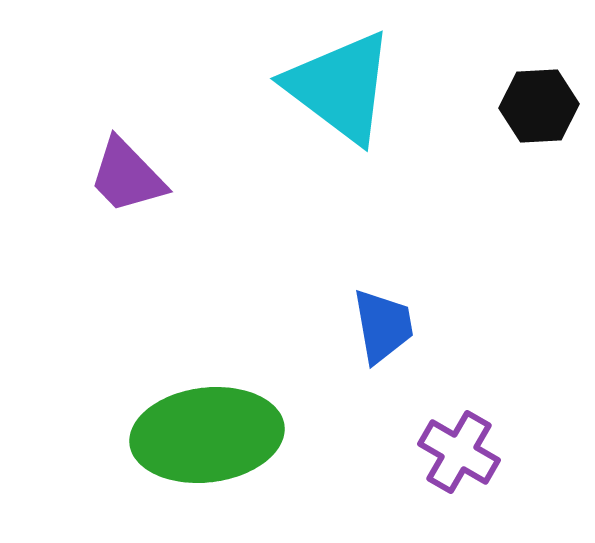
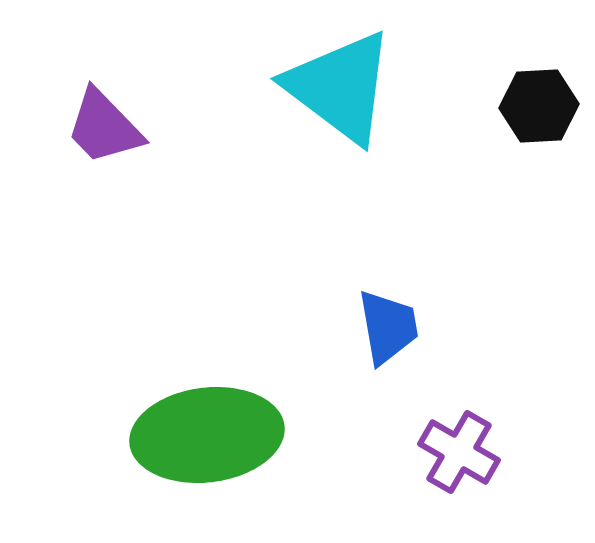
purple trapezoid: moved 23 px left, 49 px up
blue trapezoid: moved 5 px right, 1 px down
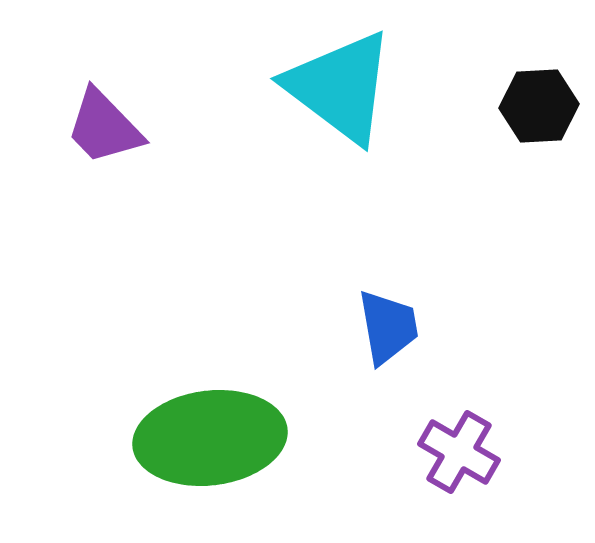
green ellipse: moved 3 px right, 3 px down
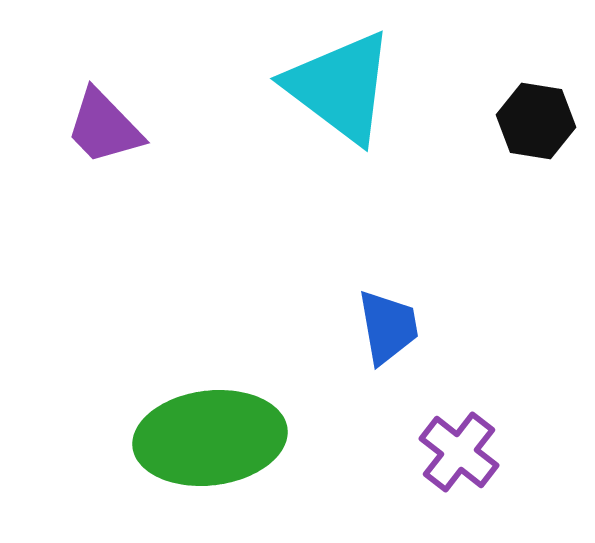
black hexagon: moved 3 px left, 15 px down; rotated 12 degrees clockwise
purple cross: rotated 8 degrees clockwise
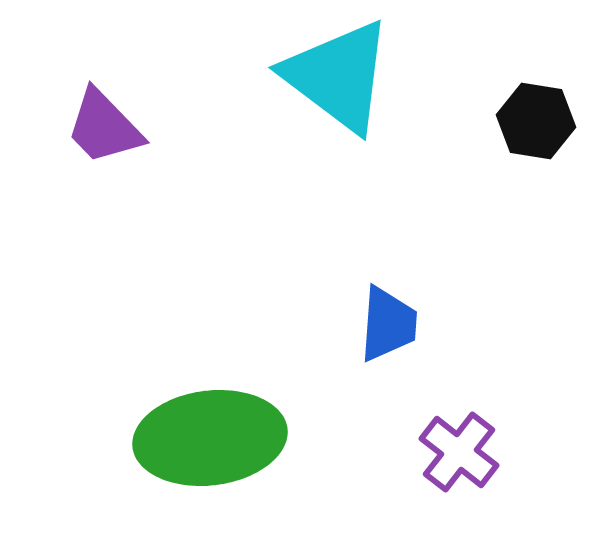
cyan triangle: moved 2 px left, 11 px up
blue trapezoid: moved 3 px up; rotated 14 degrees clockwise
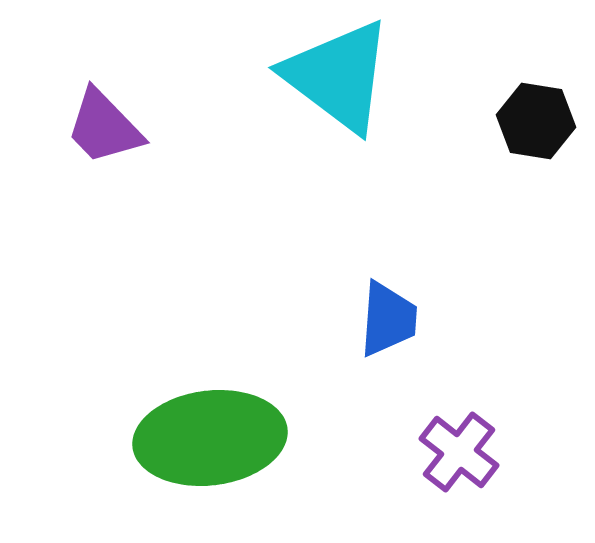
blue trapezoid: moved 5 px up
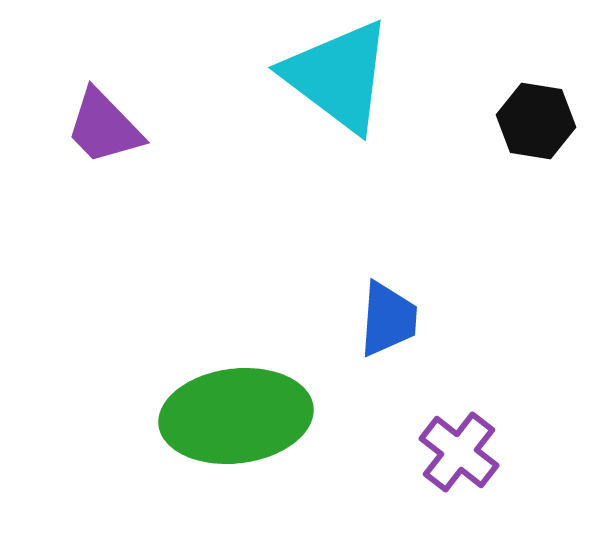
green ellipse: moved 26 px right, 22 px up
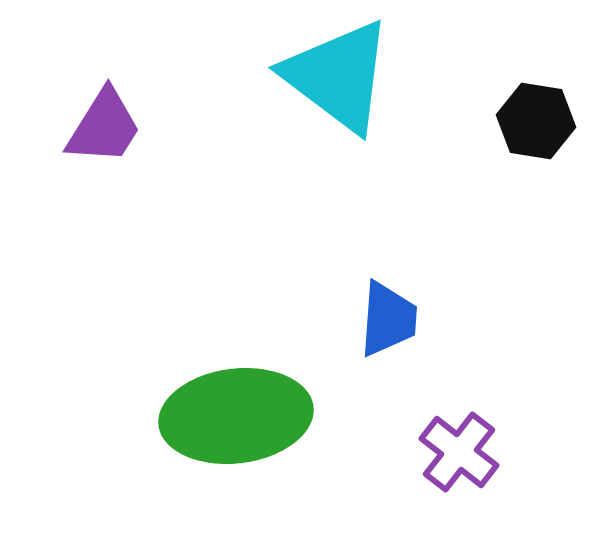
purple trapezoid: rotated 104 degrees counterclockwise
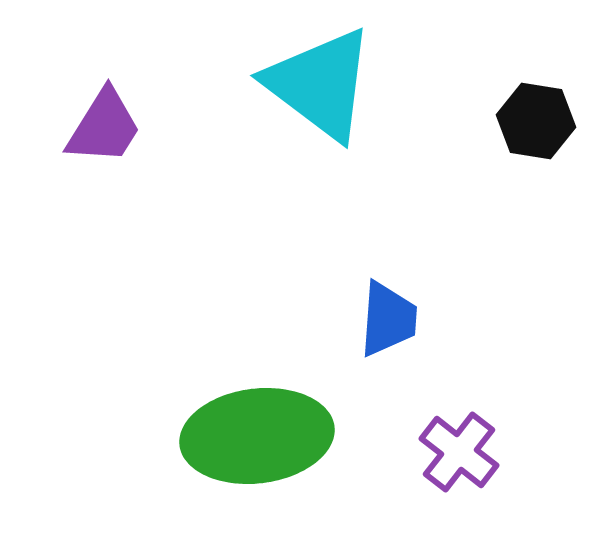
cyan triangle: moved 18 px left, 8 px down
green ellipse: moved 21 px right, 20 px down
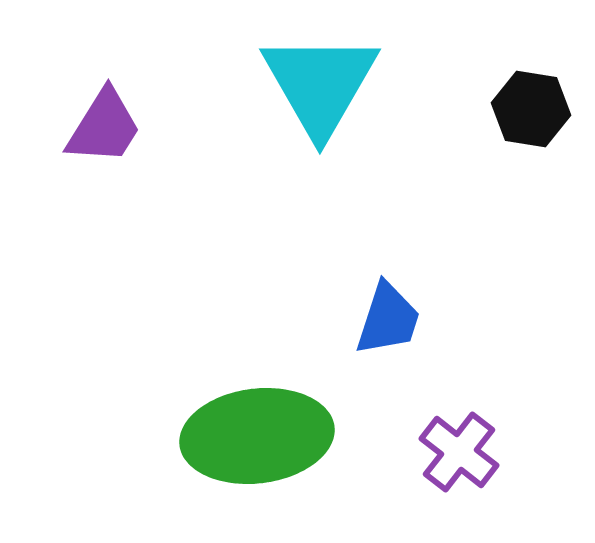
cyan triangle: rotated 23 degrees clockwise
black hexagon: moved 5 px left, 12 px up
blue trapezoid: rotated 14 degrees clockwise
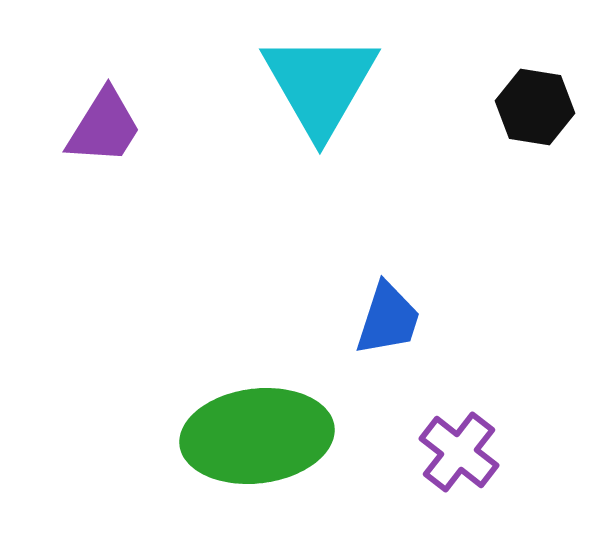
black hexagon: moved 4 px right, 2 px up
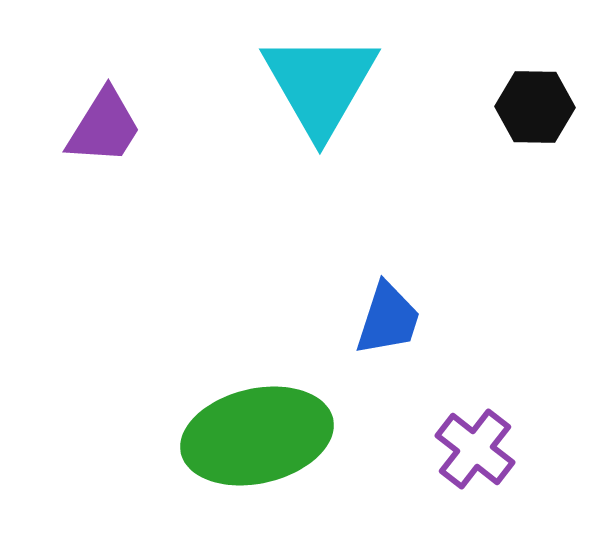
black hexagon: rotated 8 degrees counterclockwise
green ellipse: rotated 6 degrees counterclockwise
purple cross: moved 16 px right, 3 px up
